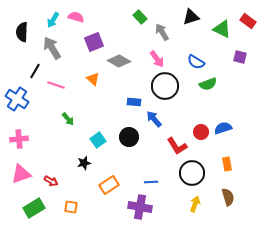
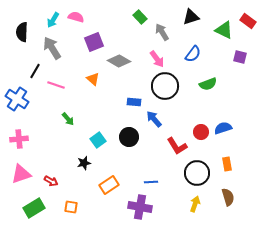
green triangle at (222, 29): moved 2 px right, 1 px down
blue semicircle at (196, 62): moved 3 px left, 8 px up; rotated 84 degrees counterclockwise
black circle at (192, 173): moved 5 px right
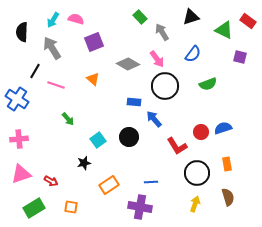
pink semicircle at (76, 17): moved 2 px down
gray diamond at (119, 61): moved 9 px right, 3 px down
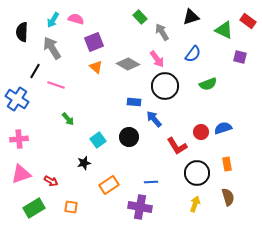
orange triangle at (93, 79): moved 3 px right, 12 px up
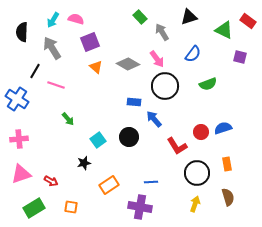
black triangle at (191, 17): moved 2 px left
purple square at (94, 42): moved 4 px left
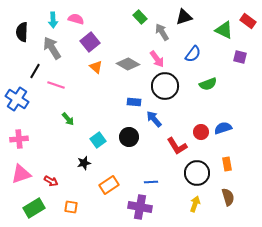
black triangle at (189, 17): moved 5 px left
cyan arrow at (53, 20): rotated 35 degrees counterclockwise
purple square at (90, 42): rotated 18 degrees counterclockwise
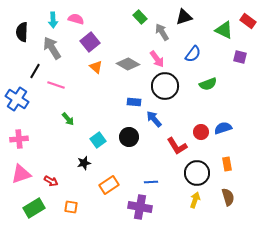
yellow arrow at (195, 204): moved 4 px up
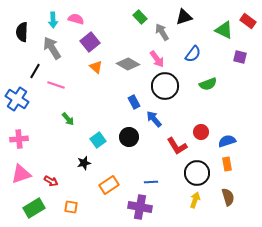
blue rectangle at (134, 102): rotated 56 degrees clockwise
blue semicircle at (223, 128): moved 4 px right, 13 px down
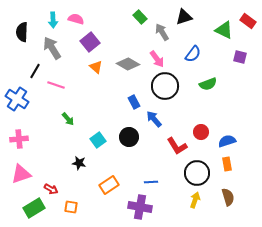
black star at (84, 163): moved 5 px left; rotated 24 degrees clockwise
red arrow at (51, 181): moved 8 px down
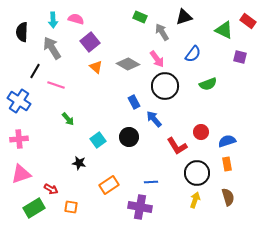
green rectangle at (140, 17): rotated 24 degrees counterclockwise
blue cross at (17, 99): moved 2 px right, 2 px down
